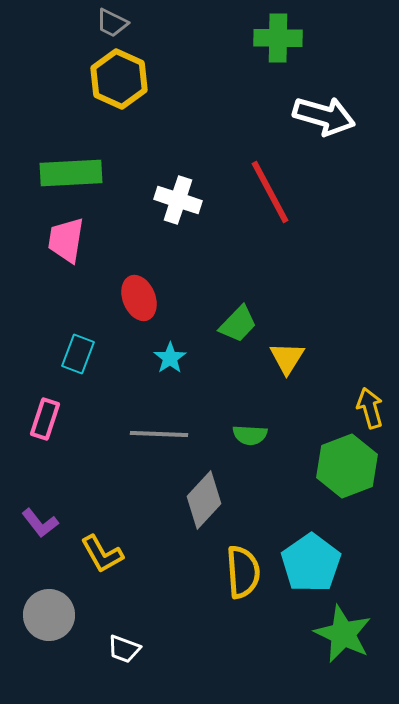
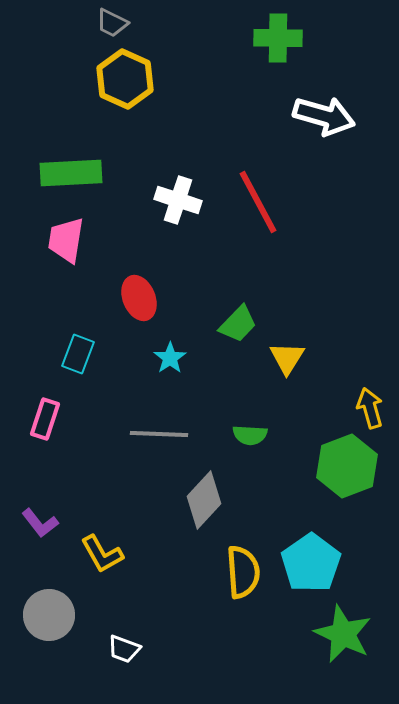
yellow hexagon: moved 6 px right
red line: moved 12 px left, 10 px down
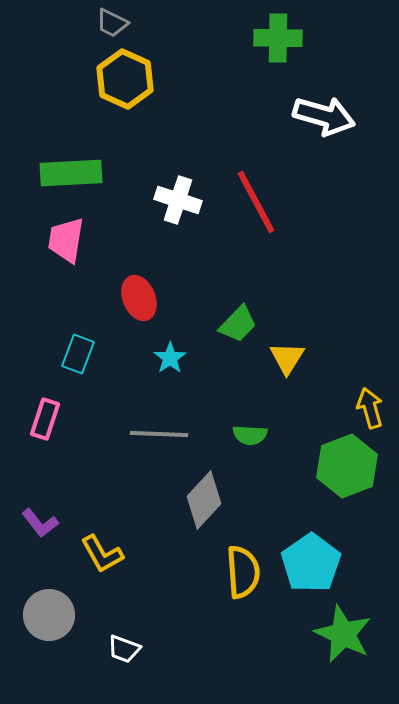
red line: moved 2 px left
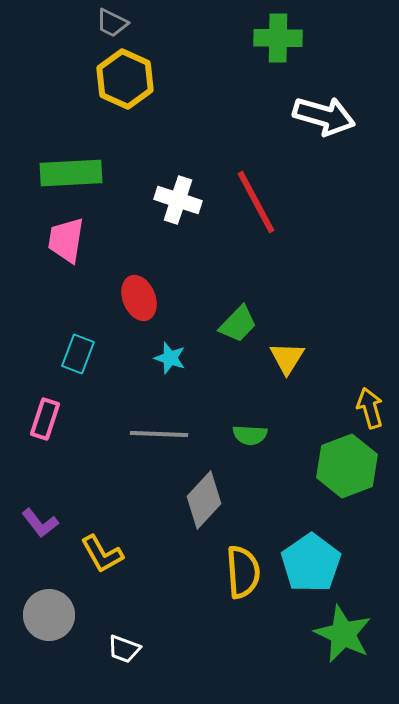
cyan star: rotated 20 degrees counterclockwise
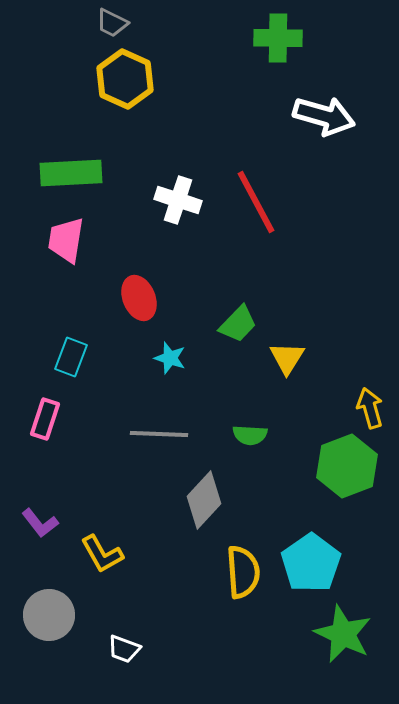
cyan rectangle: moved 7 px left, 3 px down
